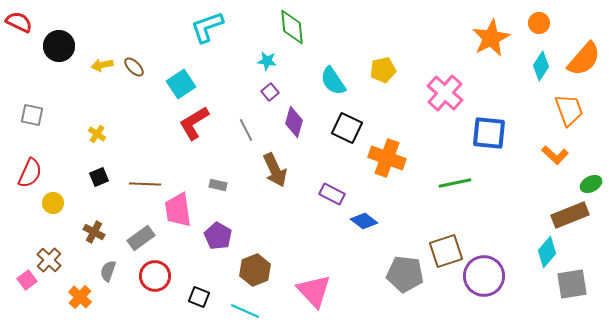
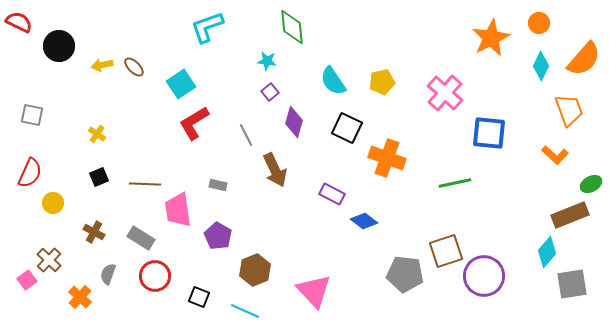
cyan diamond at (541, 66): rotated 8 degrees counterclockwise
yellow pentagon at (383, 70): moved 1 px left, 12 px down
gray line at (246, 130): moved 5 px down
gray rectangle at (141, 238): rotated 68 degrees clockwise
gray semicircle at (108, 271): moved 3 px down
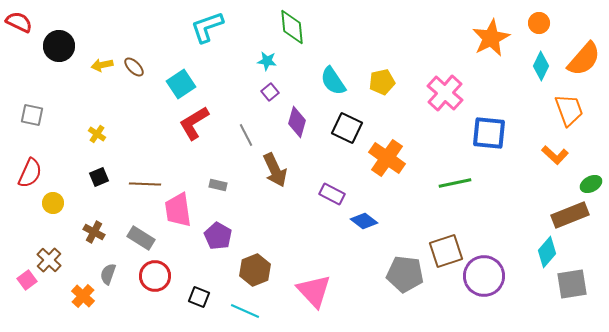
purple diamond at (294, 122): moved 3 px right
orange cross at (387, 158): rotated 15 degrees clockwise
orange cross at (80, 297): moved 3 px right, 1 px up
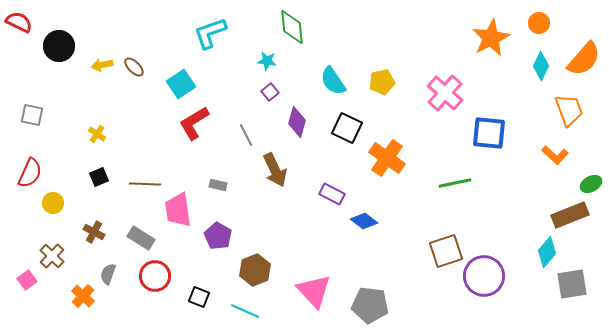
cyan L-shape at (207, 27): moved 3 px right, 6 px down
brown cross at (49, 260): moved 3 px right, 4 px up
gray pentagon at (405, 274): moved 35 px left, 31 px down
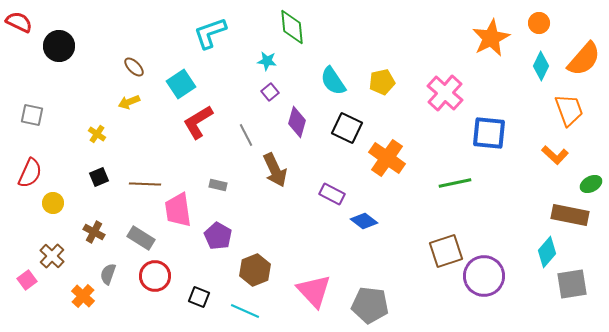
yellow arrow at (102, 65): moved 27 px right, 37 px down; rotated 10 degrees counterclockwise
red L-shape at (194, 123): moved 4 px right, 1 px up
brown rectangle at (570, 215): rotated 33 degrees clockwise
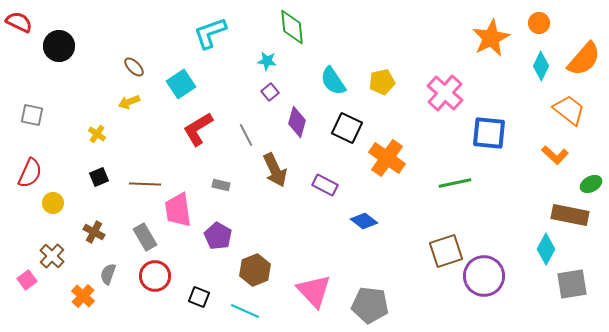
orange trapezoid at (569, 110): rotated 32 degrees counterclockwise
red L-shape at (198, 122): moved 7 px down
gray rectangle at (218, 185): moved 3 px right
purple rectangle at (332, 194): moved 7 px left, 9 px up
gray rectangle at (141, 238): moved 4 px right, 1 px up; rotated 28 degrees clockwise
cyan diamond at (547, 252): moved 1 px left, 3 px up; rotated 12 degrees counterclockwise
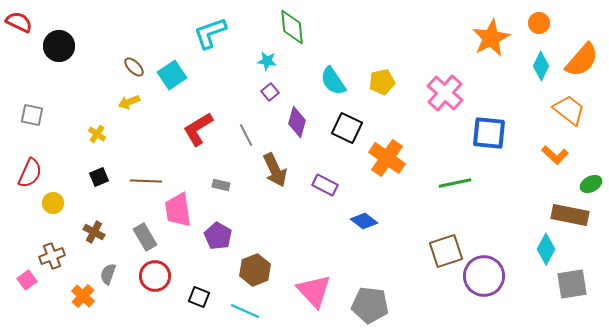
orange semicircle at (584, 59): moved 2 px left, 1 px down
cyan square at (181, 84): moved 9 px left, 9 px up
brown line at (145, 184): moved 1 px right, 3 px up
brown cross at (52, 256): rotated 25 degrees clockwise
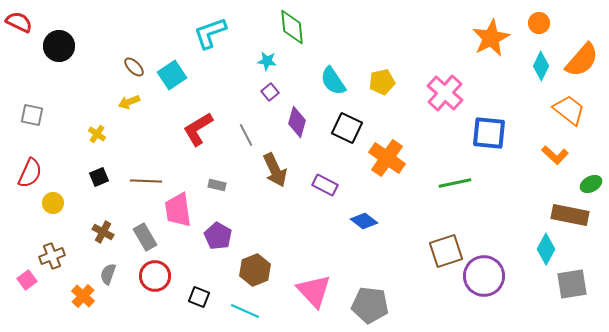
gray rectangle at (221, 185): moved 4 px left
brown cross at (94, 232): moved 9 px right
